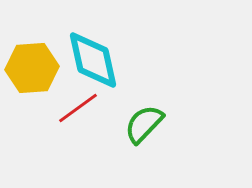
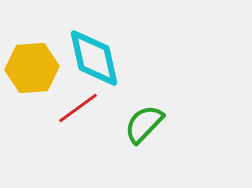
cyan diamond: moved 1 px right, 2 px up
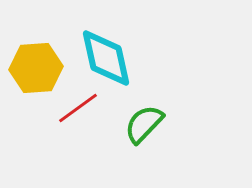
cyan diamond: moved 12 px right
yellow hexagon: moved 4 px right
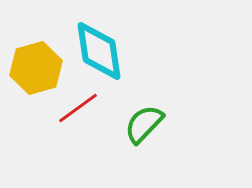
cyan diamond: moved 7 px left, 7 px up; rotated 4 degrees clockwise
yellow hexagon: rotated 12 degrees counterclockwise
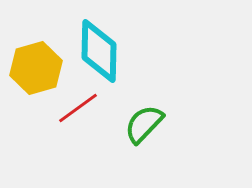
cyan diamond: rotated 10 degrees clockwise
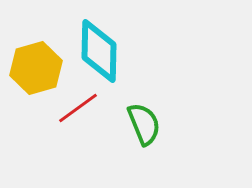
green semicircle: rotated 114 degrees clockwise
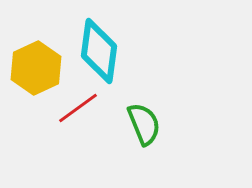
cyan diamond: rotated 6 degrees clockwise
yellow hexagon: rotated 9 degrees counterclockwise
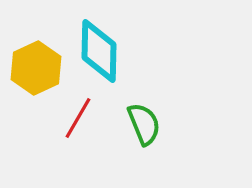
cyan diamond: rotated 6 degrees counterclockwise
red line: moved 10 px down; rotated 24 degrees counterclockwise
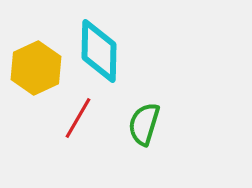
green semicircle: rotated 141 degrees counterclockwise
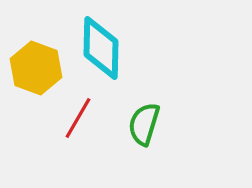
cyan diamond: moved 2 px right, 3 px up
yellow hexagon: rotated 15 degrees counterclockwise
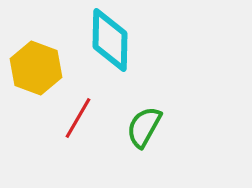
cyan diamond: moved 9 px right, 8 px up
green semicircle: moved 3 px down; rotated 12 degrees clockwise
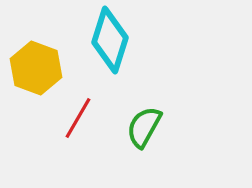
cyan diamond: rotated 16 degrees clockwise
